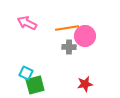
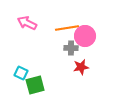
gray cross: moved 2 px right, 1 px down
cyan square: moved 5 px left
red star: moved 4 px left, 17 px up
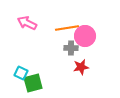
green square: moved 2 px left, 2 px up
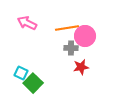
green square: rotated 30 degrees counterclockwise
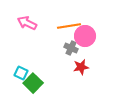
orange line: moved 2 px right, 2 px up
gray cross: rotated 24 degrees clockwise
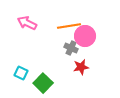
green square: moved 10 px right
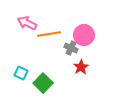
orange line: moved 20 px left, 8 px down
pink circle: moved 1 px left, 1 px up
red star: rotated 21 degrees counterclockwise
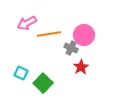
pink arrow: rotated 54 degrees counterclockwise
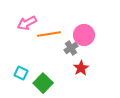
gray cross: rotated 32 degrees clockwise
red star: moved 1 px down
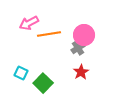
pink arrow: moved 2 px right
gray cross: moved 7 px right
red star: moved 4 px down
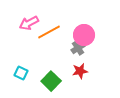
orange line: moved 2 px up; rotated 20 degrees counterclockwise
red star: moved 1 px left, 1 px up; rotated 21 degrees clockwise
green square: moved 8 px right, 2 px up
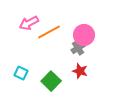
red star: rotated 28 degrees clockwise
